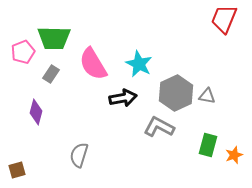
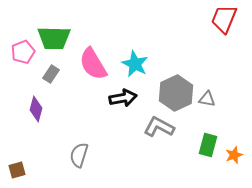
cyan star: moved 4 px left
gray triangle: moved 3 px down
purple diamond: moved 3 px up
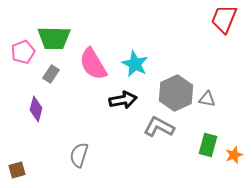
black arrow: moved 2 px down
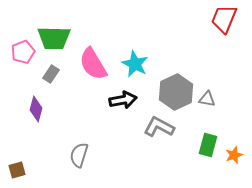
gray hexagon: moved 1 px up
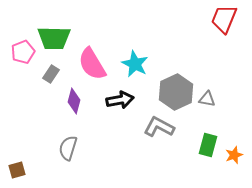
pink semicircle: moved 1 px left
black arrow: moved 3 px left
purple diamond: moved 38 px right, 8 px up
gray semicircle: moved 11 px left, 7 px up
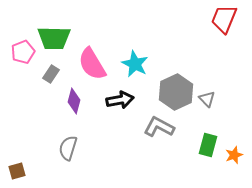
gray triangle: rotated 36 degrees clockwise
brown square: moved 1 px down
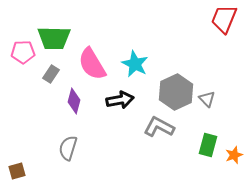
pink pentagon: rotated 20 degrees clockwise
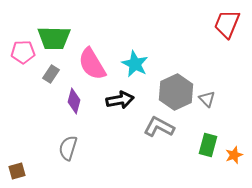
red trapezoid: moved 3 px right, 5 px down
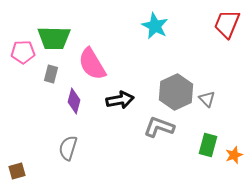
cyan star: moved 20 px right, 38 px up
gray rectangle: rotated 18 degrees counterclockwise
gray L-shape: rotated 8 degrees counterclockwise
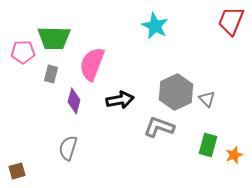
red trapezoid: moved 4 px right, 3 px up
pink semicircle: rotated 52 degrees clockwise
